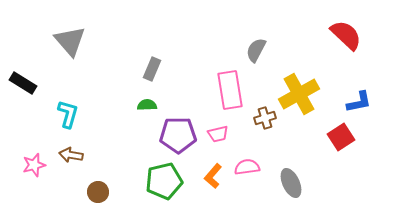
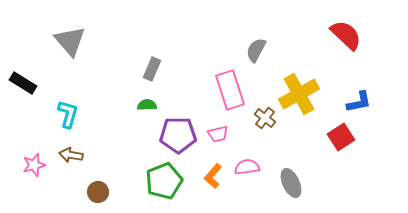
pink rectangle: rotated 9 degrees counterclockwise
brown cross: rotated 35 degrees counterclockwise
green pentagon: rotated 9 degrees counterclockwise
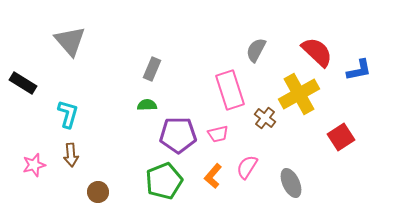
red semicircle: moved 29 px left, 17 px down
blue L-shape: moved 32 px up
brown arrow: rotated 105 degrees counterclockwise
pink semicircle: rotated 50 degrees counterclockwise
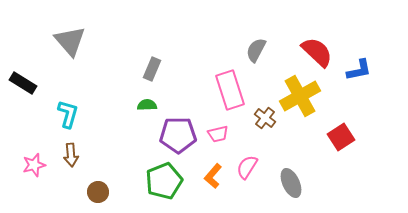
yellow cross: moved 1 px right, 2 px down
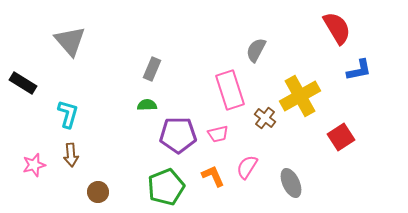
red semicircle: moved 20 px right, 24 px up; rotated 16 degrees clockwise
orange L-shape: rotated 115 degrees clockwise
green pentagon: moved 2 px right, 6 px down
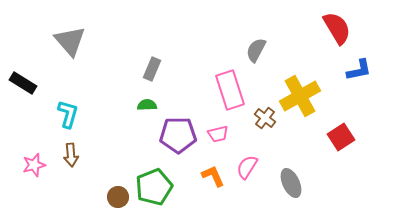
green pentagon: moved 12 px left
brown circle: moved 20 px right, 5 px down
